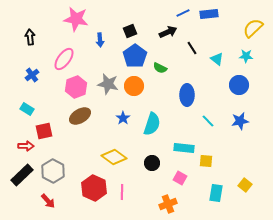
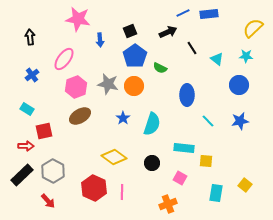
pink star at (76, 19): moved 2 px right
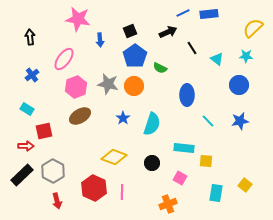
yellow diamond at (114, 157): rotated 15 degrees counterclockwise
red arrow at (48, 201): moved 9 px right; rotated 28 degrees clockwise
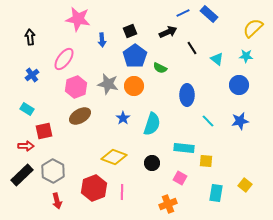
blue rectangle at (209, 14): rotated 48 degrees clockwise
blue arrow at (100, 40): moved 2 px right
red hexagon at (94, 188): rotated 15 degrees clockwise
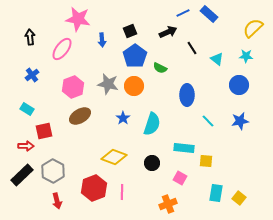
pink ellipse at (64, 59): moved 2 px left, 10 px up
pink hexagon at (76, 87): moved 3 px left
yellow square at (245, 185): moved 6 px left, 13 px down
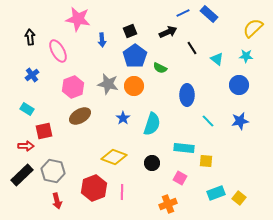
pink ellipse at (62, 49): moved 4 px left, 2 px down; rotated 65 degrees counterclockwise
gray hexagon at (53, 171): rotated 15 degrees counterclockwise
cyan rectangle at (216, 193): rotated 60 degrees clockwise
